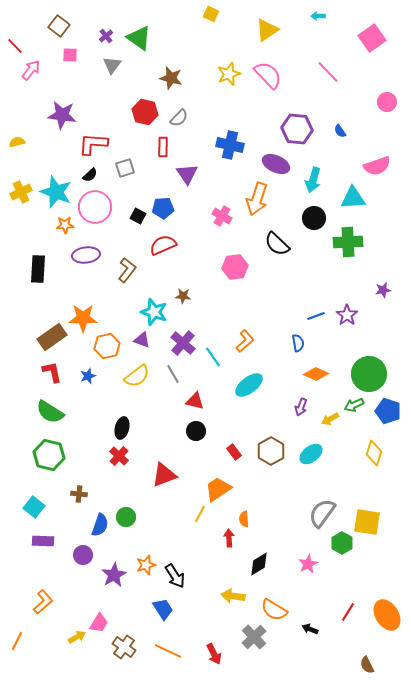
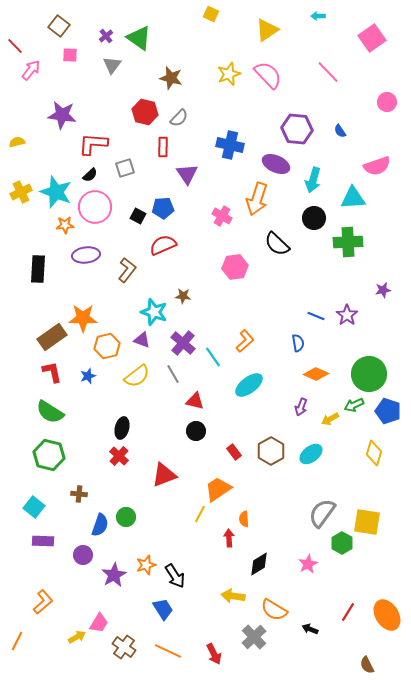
blue line at (316, 316): rotated 42 degrees clockwise
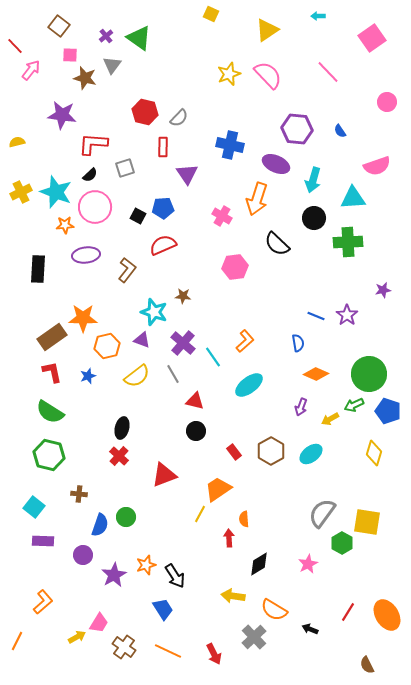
brown star at (171, 78): moved 86 px left
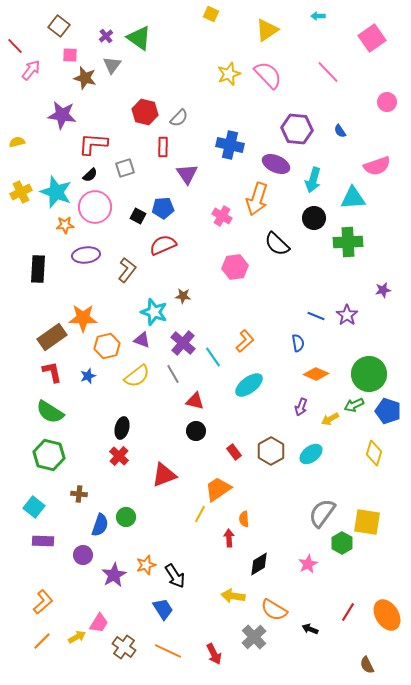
orange line at (17, 641): moved 25 px right; rotated 18 degrees clockwise
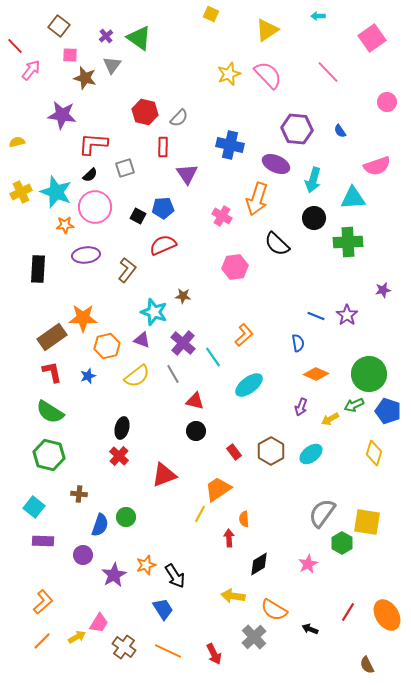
orange L-shape at (245, 341): moved 1 px left, 6 px up
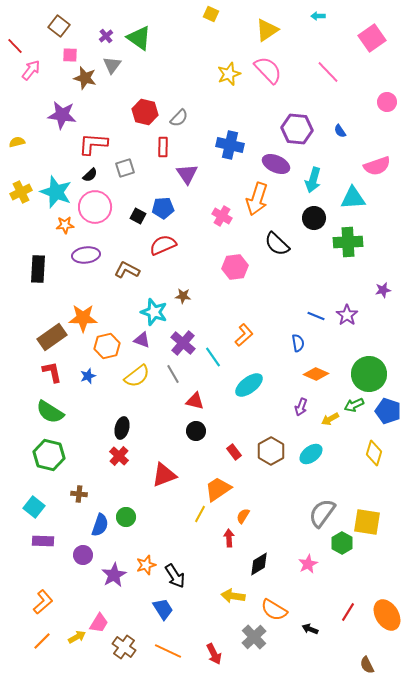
pink semicircle at (268, 75): moved 5 px up
brown L-shape at (127, 270): rotated 100 degrees counterclockwise
orange semicircle at (244, 519): moved 1 px left, 3 px up; rotated 35 degrees clockwise
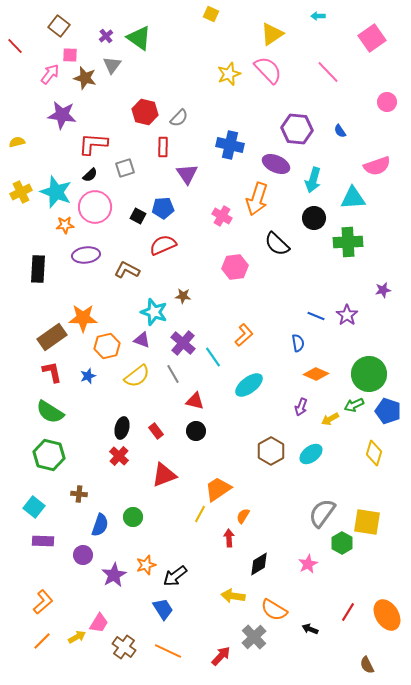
yellow triangle at (267, 30): moved 5 px right, 4 px down
pink arrow at (31, 70): moved 19 px right, 4 px down
red rectangle at (234, 452): moved 78 px left, 21 px up
green circle at (126, 517): moved 7 px right
black arrow at (175, 576): rotated 85 degrees clockwise
red arrow at (214, 654): moved 7 px right, 2 px down; rotated 110 degrees counterclockwise
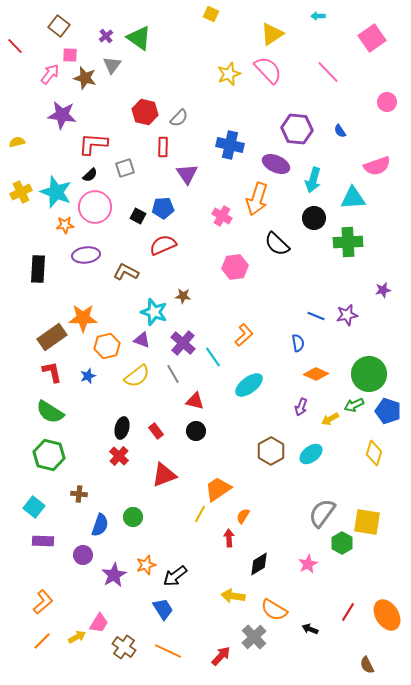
brown L-shape at (127, 270): moved 1 px left, 2 px down
purple star at (347, 315): rotated 25 degrees clockwise
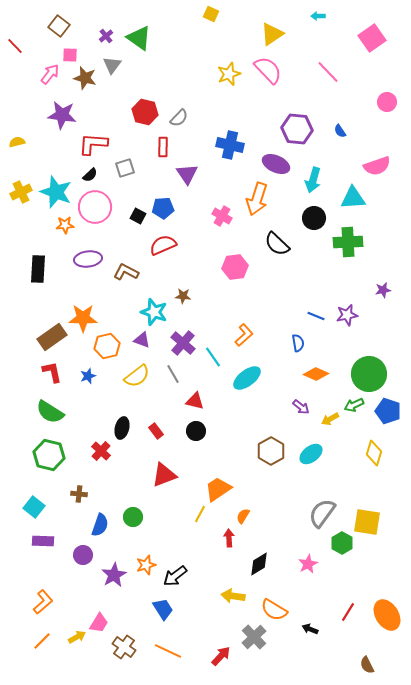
purple ellipse at (86, 255): moved 2 px right, 4 px down
cyan ellipse at (249, 385): moved 2 px left, 7 px up
purple arrow at (301, 407): rotated 72 degrees counterclockwise
red cross at (119, 456): moved 18 px left, 5 px up
